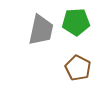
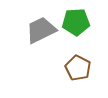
gray trapezoid: rotated 128 degrees counterclockwise
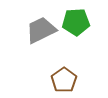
brown pentagon: moved 14 px left, 12 px down; rotated 10 degrees clockwise
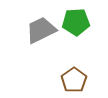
brown pentagon: moved 10 px right
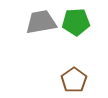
gray trapezoid: moved 8 px up; rotated 16 degrees clockwise
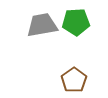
gray trapezoid: moved 1 px right, 3 px down
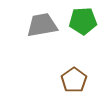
green pentagon: moved 7 px right, 1 px up
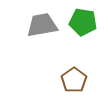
green pentagon: moved 1 px down; rotated 12 degrees clockwise
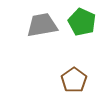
green pentagon: moved 1 px left; rotated 16 degrees clockwise
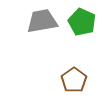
gray trapezoid: moved 4 px up
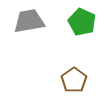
gray trapezoid: moved 13 px left
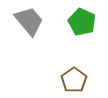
gray trapezoid: rotated 60 degrees clockwise
